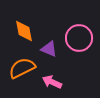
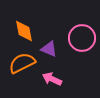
pink circle: moved 3 px right
orange semicircle: moved 5 px up
pink arrow: moved 3 px up
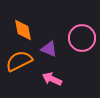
orange diamond: moved 1 px left, 1 px up
orange semicircle: moved 3 px left, 2 px up
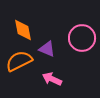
purple triangle: moved 2 px left
